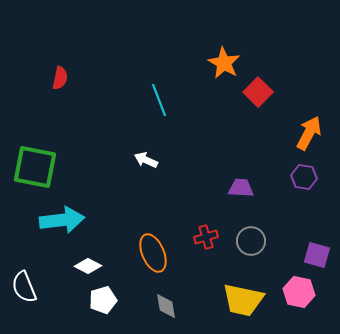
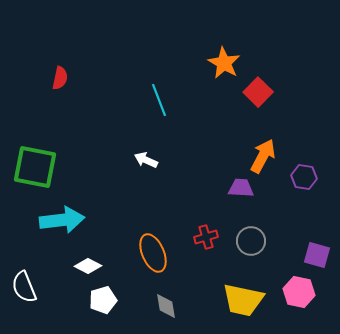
orange arrow: moved 46 px left, 23 px down
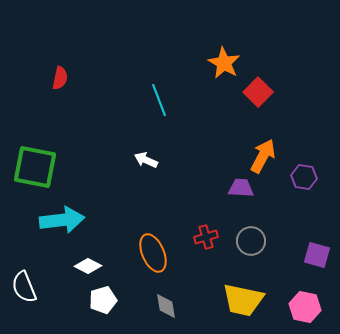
pink hexagon: moved 6 px right, 15 px down
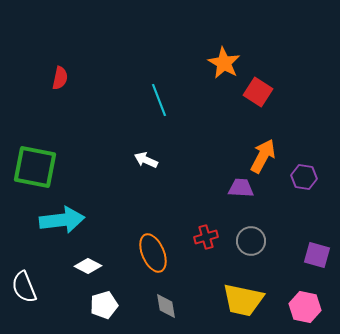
red square: rotated 12 degrees counterclockwise
white pentagon: moved 1 px right, 5 px down
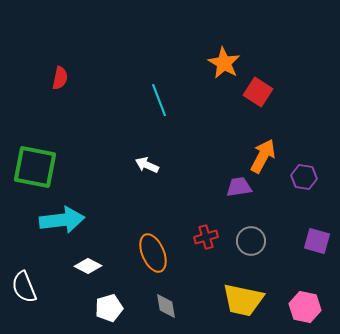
white arrow: moved 1 px right, 5 px down
purple trapezoid: moved 2 px left, 1 px up; rotated 12 degrees counterclockwise
purple square: moved 14 px up
white pentagon: moved 5 px right, 3 px down
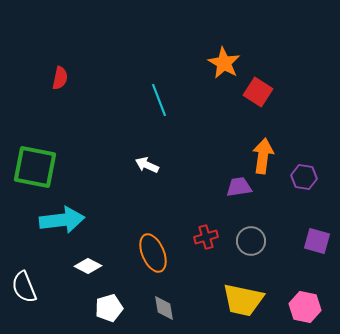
orange arrow: rotated 20 degrees counterclockwise
gray diamond: moved 2 px left, 2 px down
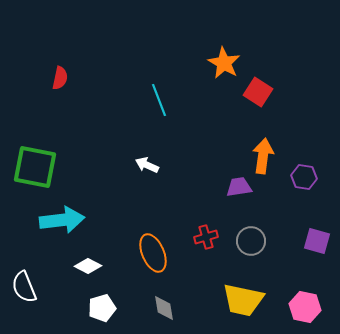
white pentagon: moved 7 px left
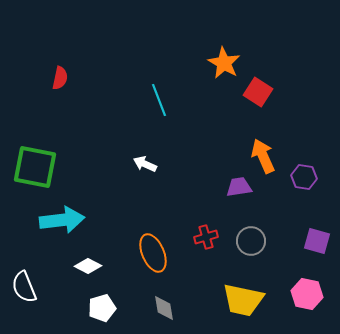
orange arrow: rotated 32 degrees counterclockwise
white arrow: moved 2 px left, 1 px up
pink hexagon: moved 2 px right, 13 px up
